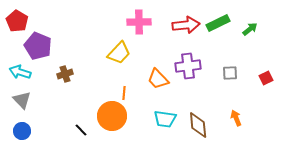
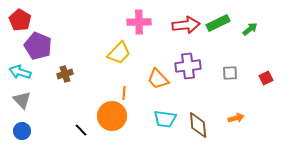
red pentagon: moved 3 px right, 1 px up
orange arrow: rotated 98 degrees clockwise
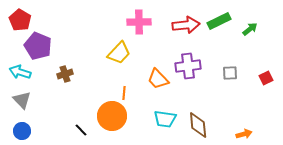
green rectangle: moved 1 px right, 2 px up
orange arrow: moved 8 px right, 16 px down
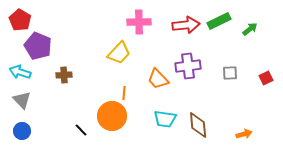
brown cross: moved 1 px left, 1 px down; rotated 14 degrees clockwise
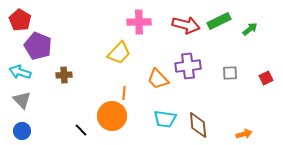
red arrow: rotated 20 degrees clockwise
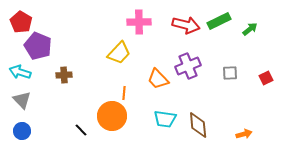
red pentagon: moved 1 px right, 2 px down
purple cross: rotated 15 degrees counterclockwise
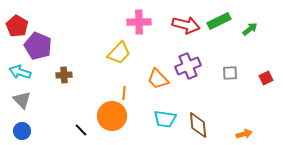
red pentagon: moved 4 px left, 4 px down
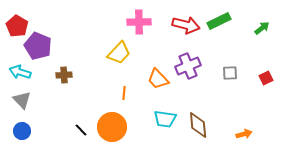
green arrow: moved 12 px right, 1 px up
orange circle: moved 11 px down
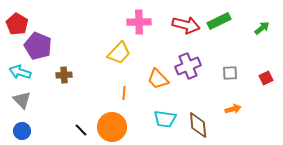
red pentagon: moved 2 px up
orange arrow: moved 11 px left, 25 px up
